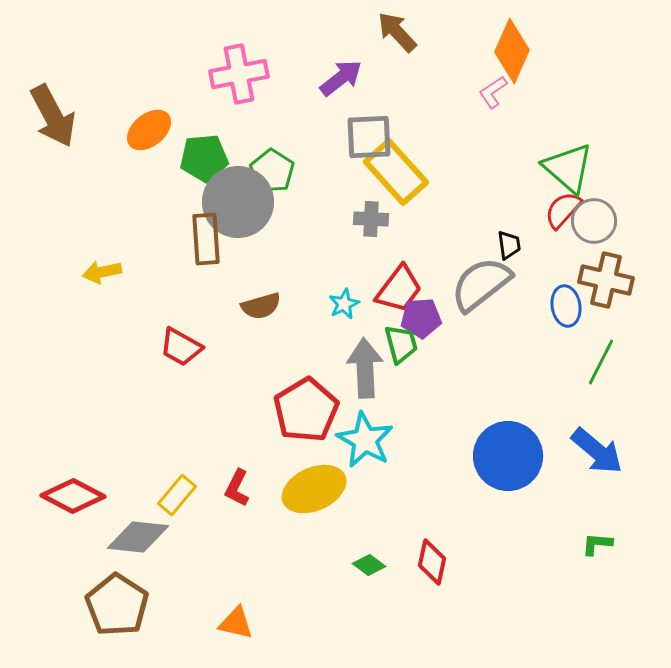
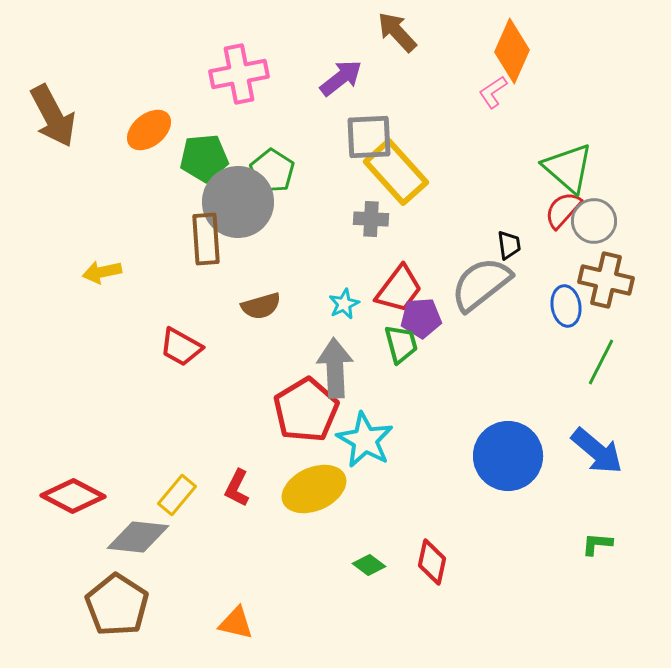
gray arrow at (365, 368): moved 30 px left
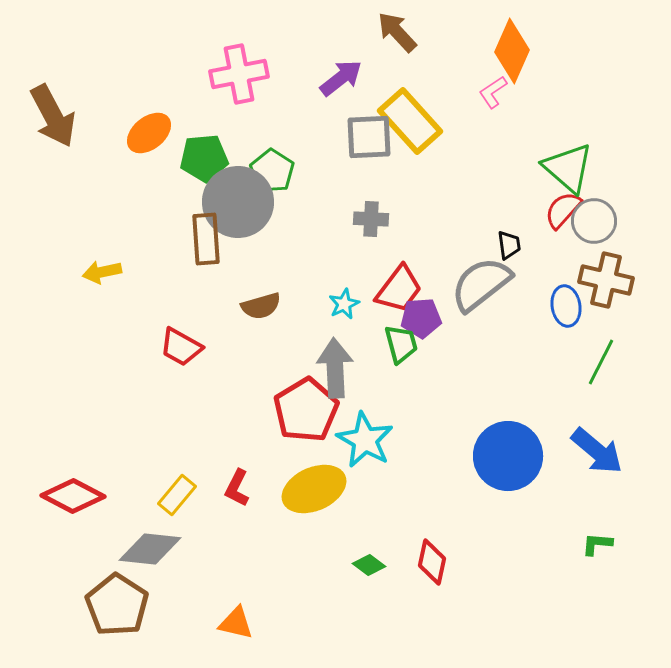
orange ellipse at (149, 130): moved 3 px down
yellow rectangle at (396, 172): moved 14 px right, 51 px up
gray diamond at (138, 537): moved 12 px right, 12 px down
